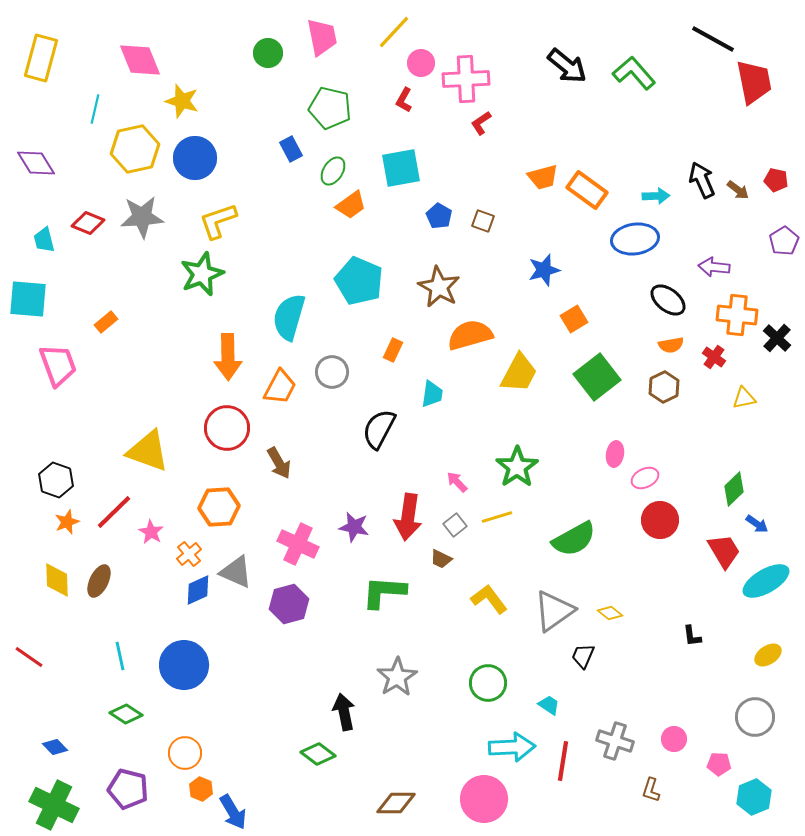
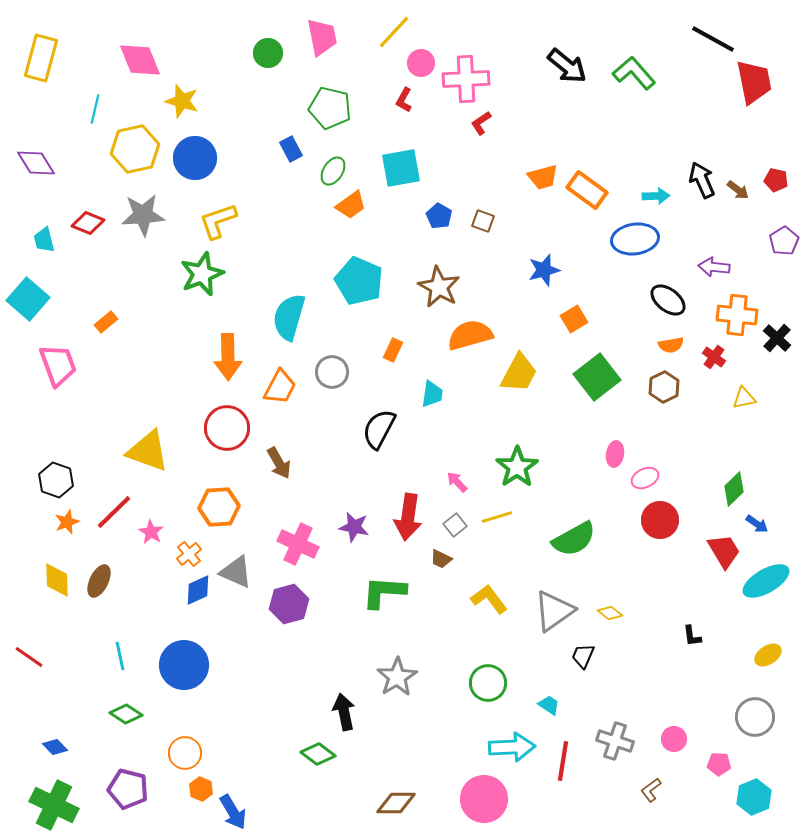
gray star at (142, 217): moved 1 px right, 2 px up
cyan square at (28, 299): rotated 36 degrees clockwise
brown L-shape at (651, 790): rotated 35 degrees clockwise
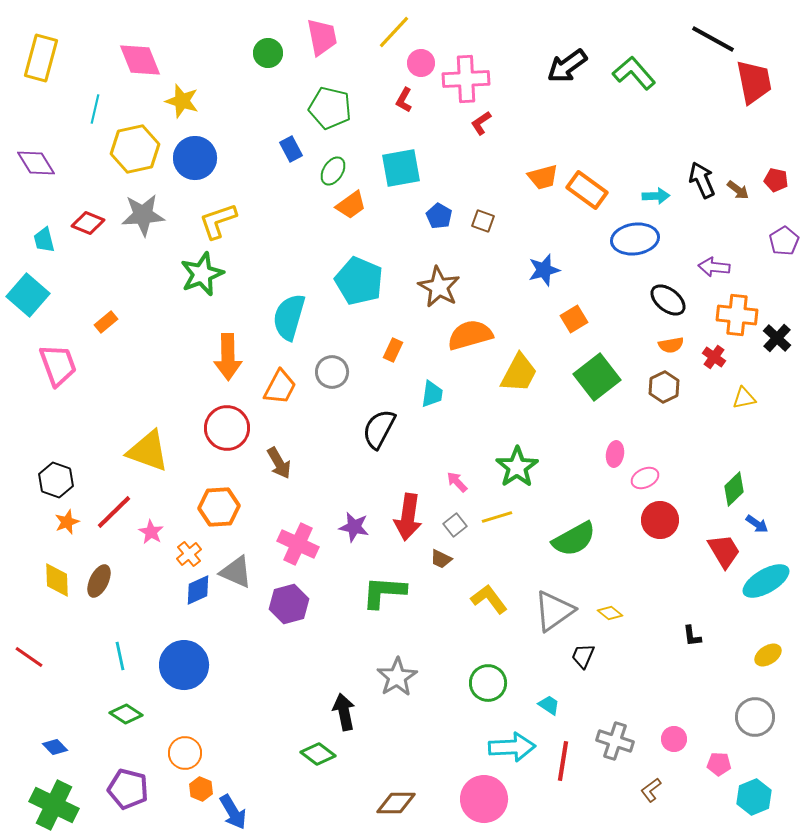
black arrow at (567, 66): rotated 105 degrees clockwise
cyan square at (28, 299): moved 4 px up
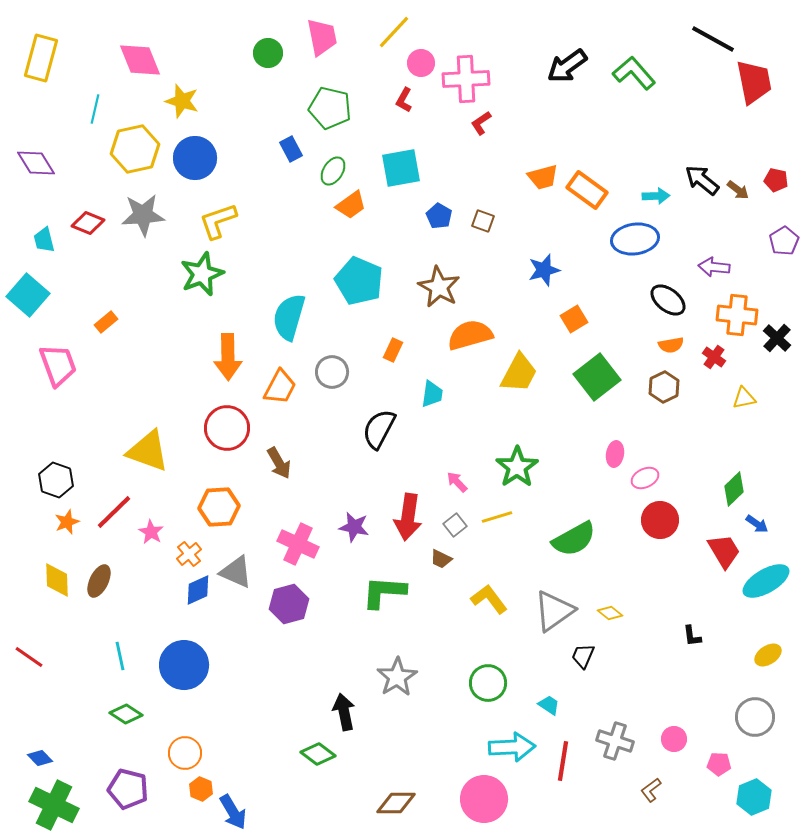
black arrow at (702, 180): rotated 27 degrees counterclockwise
blue diamond at (55, 747): moved 15 px left, 11 px down
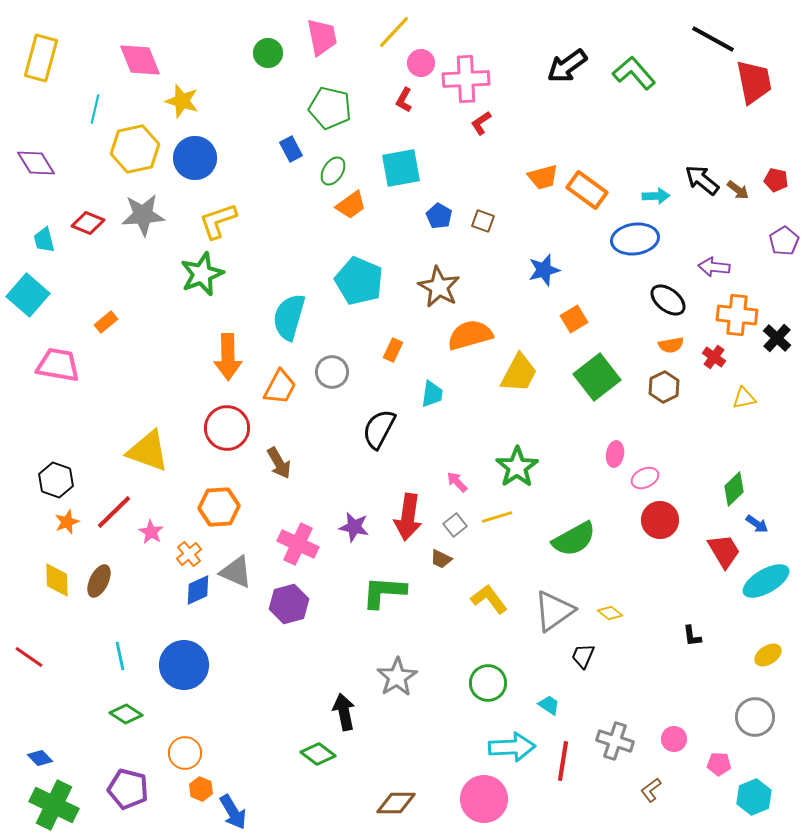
pink trapezoid at (58, 365): rotated 60 degrees counterclockwise
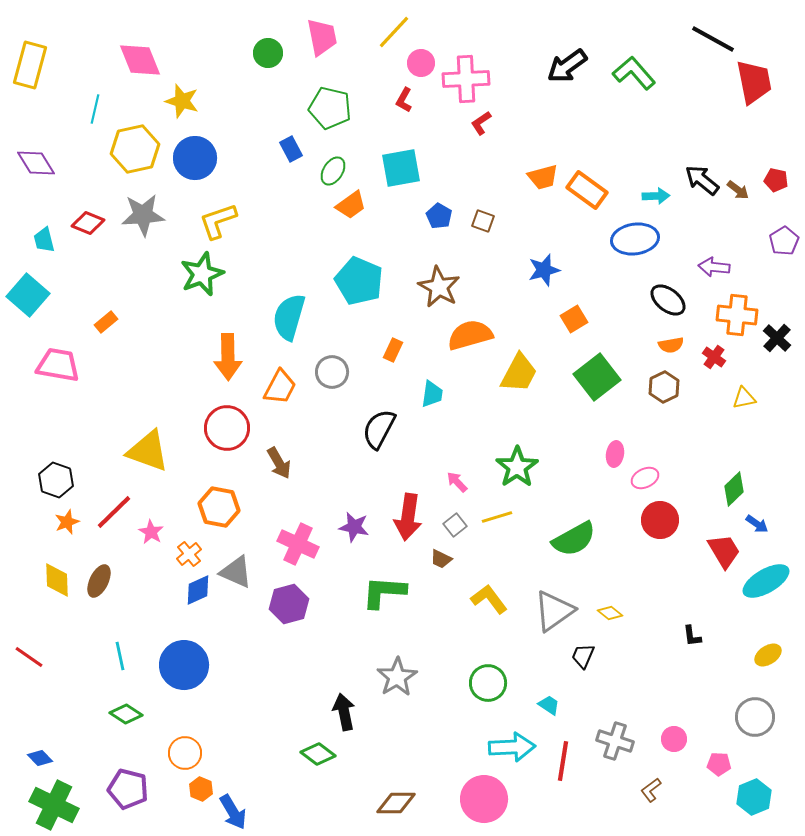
yellow rectangle at (41, 58): moved 11 px left, 7 px down
orange hexagon at (219, 507): rotated 15 degrees clockwise
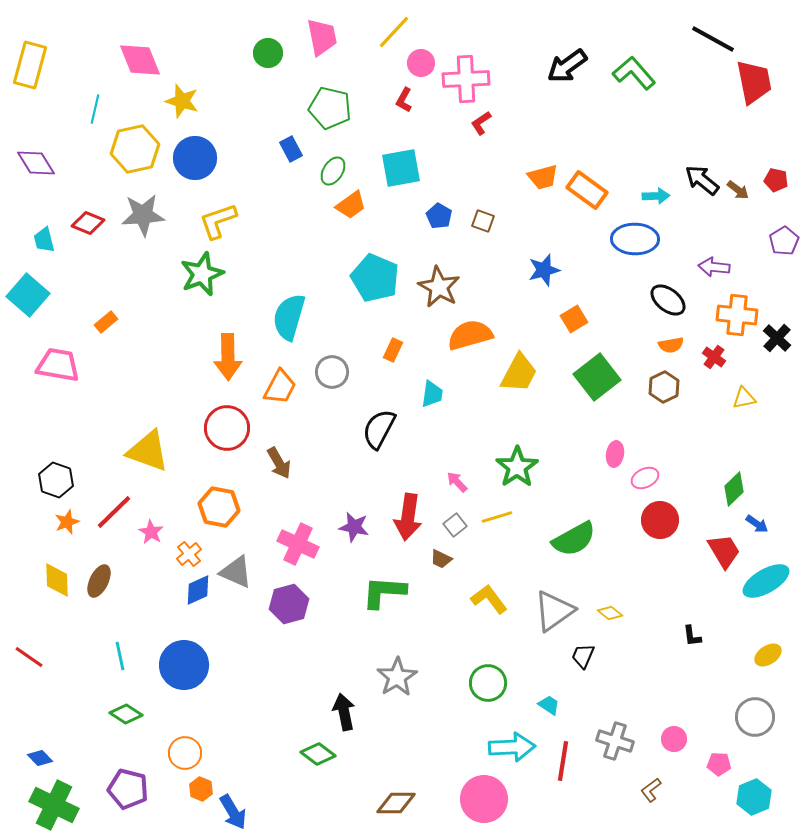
blue ellipse at (635, 239): rotated 9 degrees clockwise
cyan pentagon at (359, 281): moved 16 px right, 3 px up
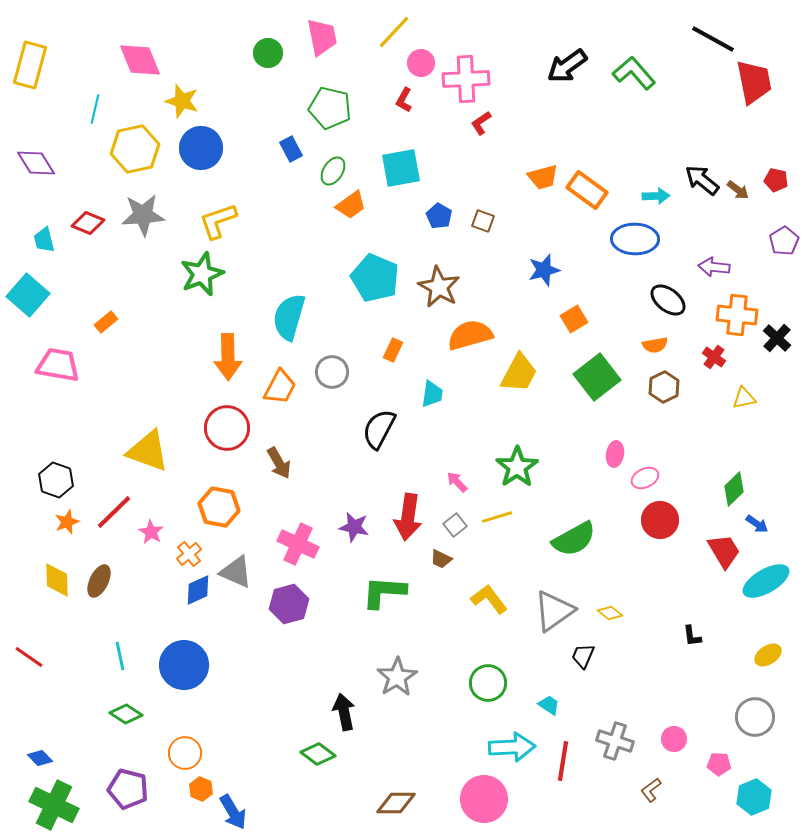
blue circle at (195, 158): moved 6 px right, 10 px up
orange semicircle at (671, 345): moved 16 px left
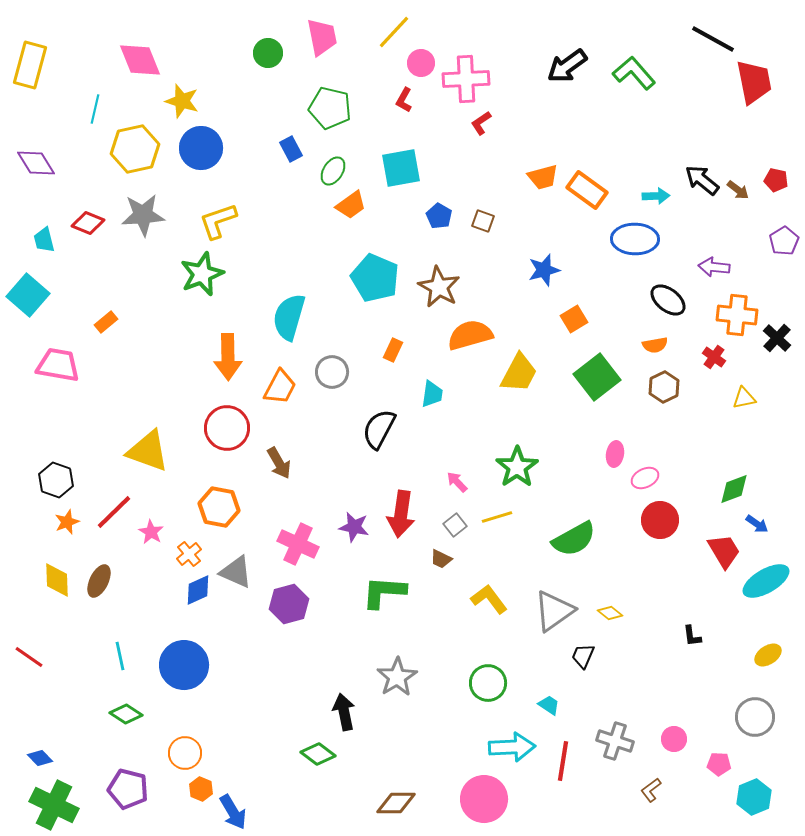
green diamond at (734, 489): rotated 24 degrees clockwise
red arrow at (408, 517): moved 7 px left, 3 px up
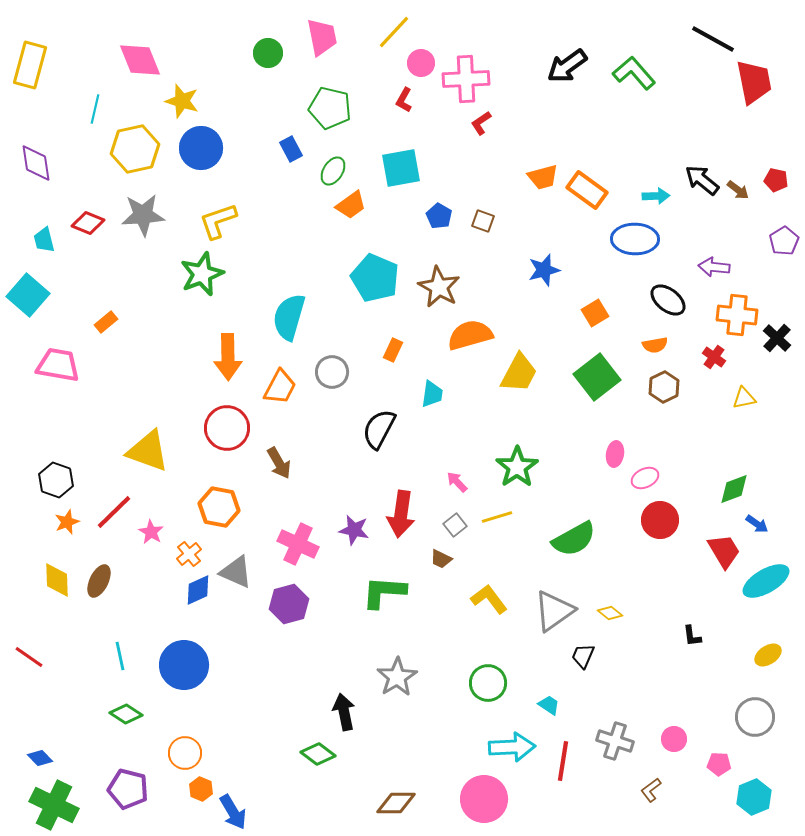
purple diamond at (36, 163): rotated 24 degrees clockwise
orange square at (574, 319): moved 21 px right, 6 px up
purple star at (354, 527): moved 3 px down
